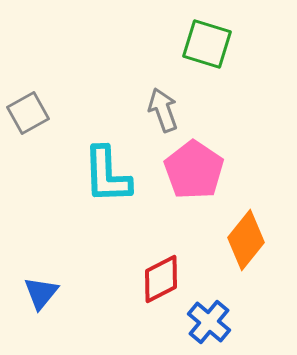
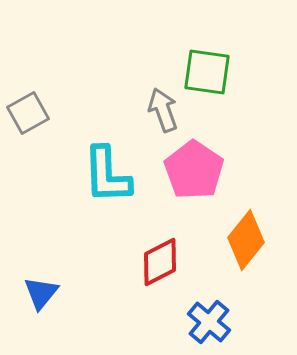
green square: moved 28 px down; rotated 9 degrees counterclockwise
red diamond: moved 1 px left, 17 px up
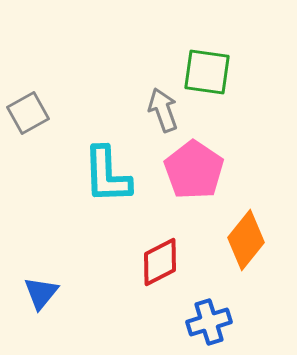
blue cross: rotated 33 degrees clockwise
